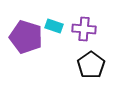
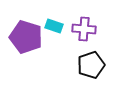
black pentagon: rotated 16 degrees clockwise
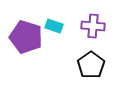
purple cross: moved 9 px right, 3 px up
black pentagon: rotated 16 degrees counterclockwise
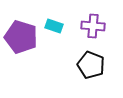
purple pentagon: moved 5 px left
black pentagon: rotated 16 degrees counterclockwise
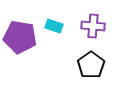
purple pentagon: moved 1 px left; rotated 8 degrees counterclockwise
black pentagon: rotated 16 degrees clockwise
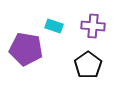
purple pentagon: moved 6 px right, 12 px down
black pentagon: moved 3 px left
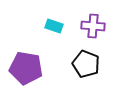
purple pentagon: moved 19 px down
black pentagon: moved 2 px left, 1 px up; rotated 16 degrees counterclockwise
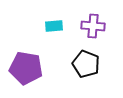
cyan rectangle: rotated 24 degrees counterclockwise
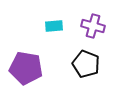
purple cross: rotated 10 degrees clockwise
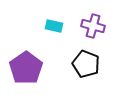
cyan rectangle: rotated 18 degrees clockwise
purple pentagon: rotated 28 degrees clockwise
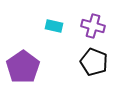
black pentagon: moved 8 px right, 2 px up
purple pentagon: moved 3 px left, 1 px up
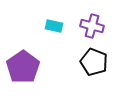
purple cross: moved 1 px left
